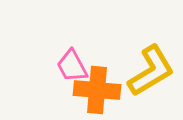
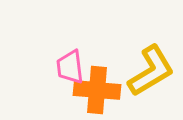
pink trapezoid: moved 2 px left, 1 px down; rotated 21 degrees clockwise
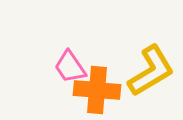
pink trapezoid: rotated 27 degrees counterclockwise
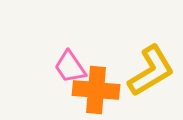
orange cross: moved 1 px left
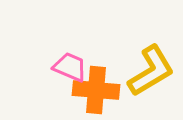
pink trapezoid: rotated 147 degrees clockwise
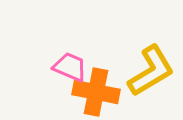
orange cross: moved 2 px down; rotated 6 degrees clockwise
